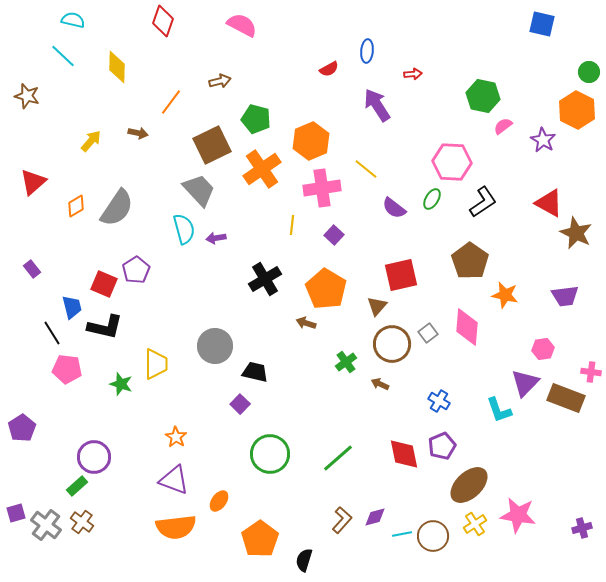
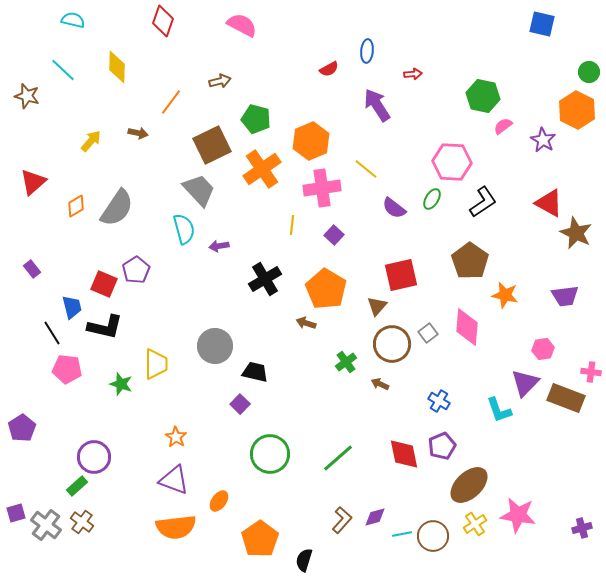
cyan line at (63, 56): moved 14 px down
purple arrow at (216, 238): moved 3 px right, 8 px down
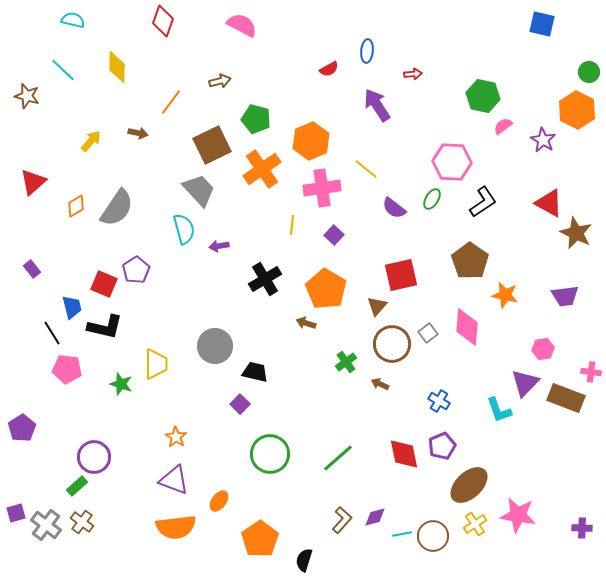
purple cross at (582, 528): rotated 18 degrees clockwise
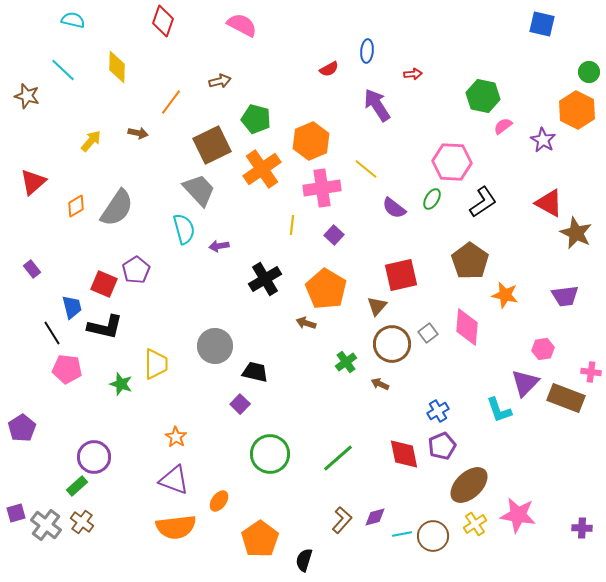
blue cross at (439, 401): moved 1 px left, 10 px down; rotated 30 degrees clockwise
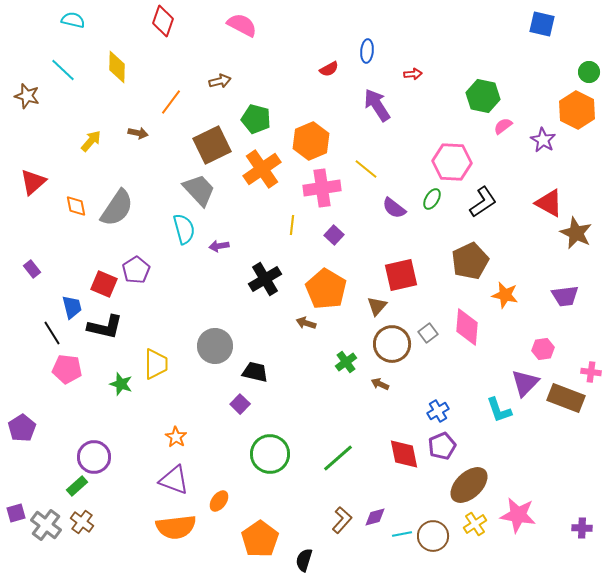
orange diamond at (76, 206): rotated 70 degrees counterclockwise
brown pentagon at (470, 261): rotated 12 degrees clockwise
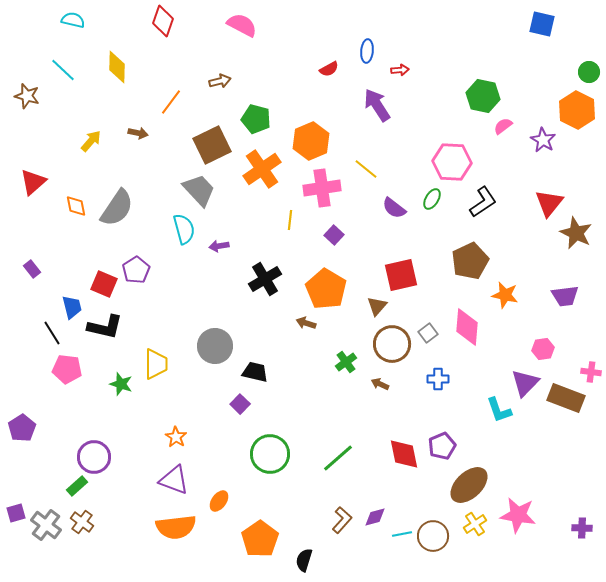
red arrow at (413, 74): moved 13 px left, 4 px up
red triangle at (549, 203): rotated 40 degrees clockwise
yellow line at (292, 225): moved 2 px left, 5 px up
blue cross at (438, 411): moved 32 px up; rotated 30 degrees clockwise
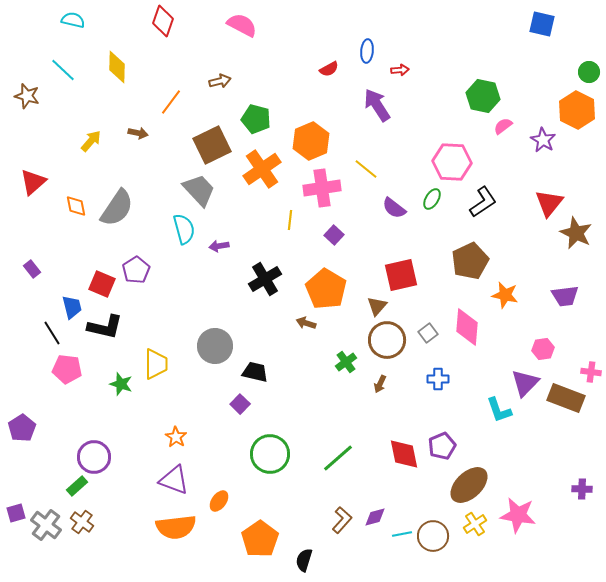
red square at (104, 284): moved 2 px left
brown circle at (392, 344): moved 5 px left, 4 px up
brown arrow at (380, 384): rotated 90 degrees counterclockwise
purple cross at (582, 528): moved 39 px up
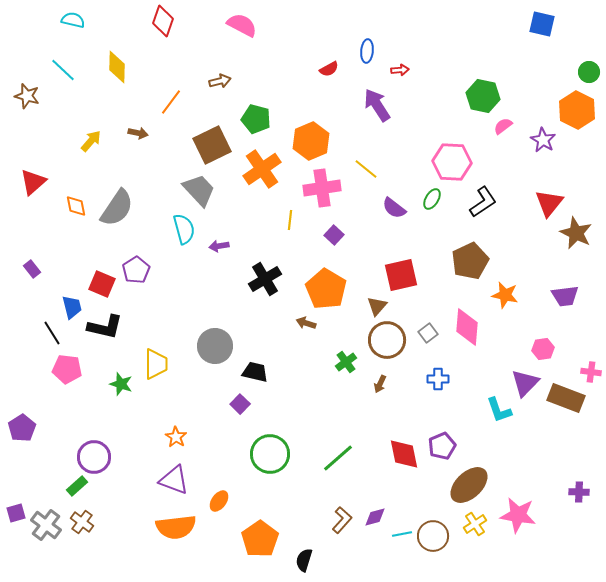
purple cross at (582, 489): moved 3 px left, 3 px down
